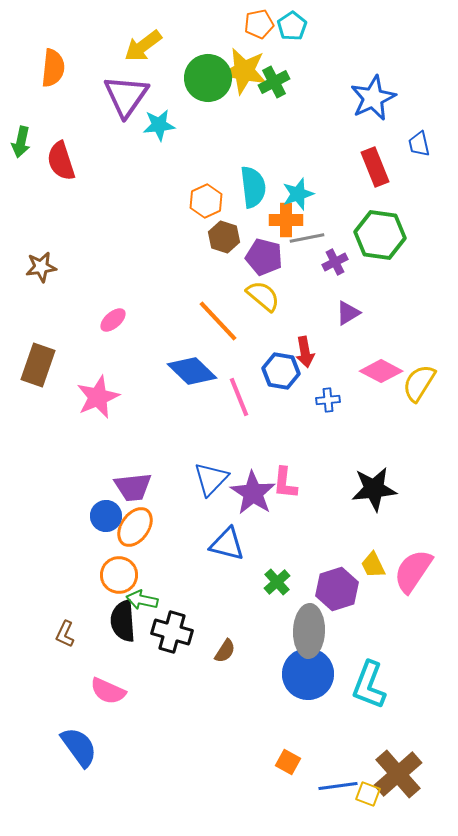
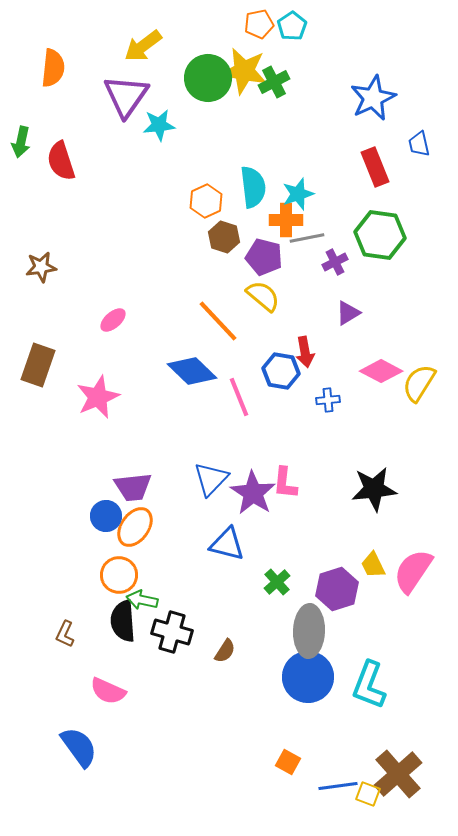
blue circle at (308, 674): moved 3 px down
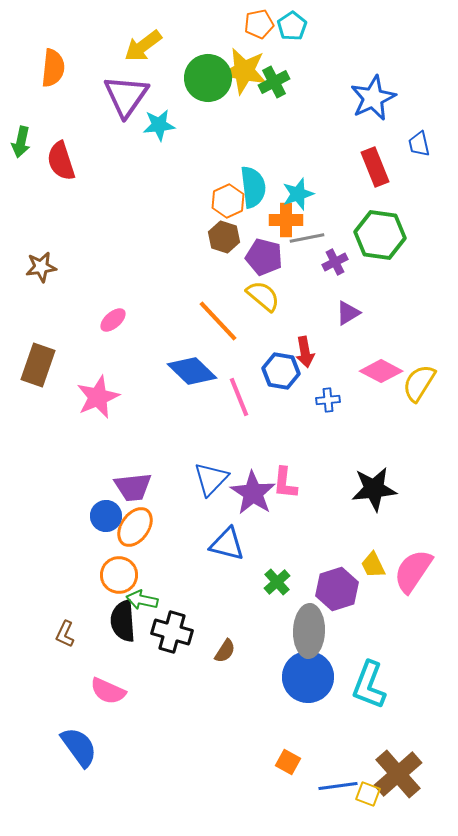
orange hexagon at (206, 201): moved 22 px right
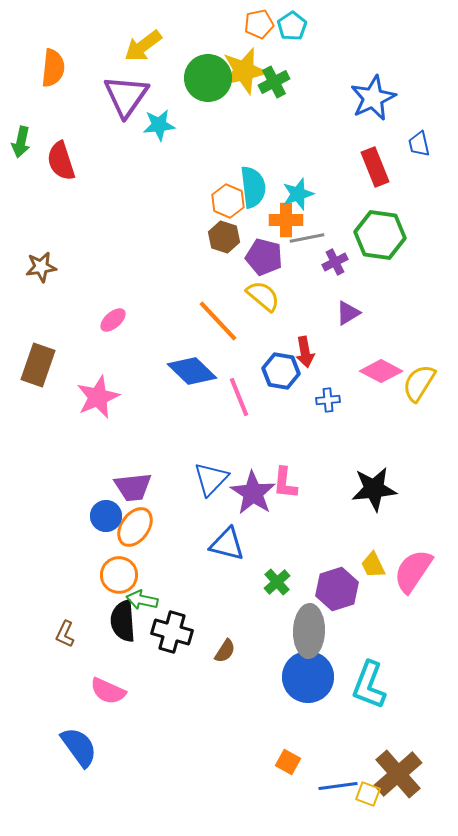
yellow star at (244, 71): rotated 24 degrees counterclockwise
orange hexagon at (228, 201): rotated 12 degrees counterclockwise
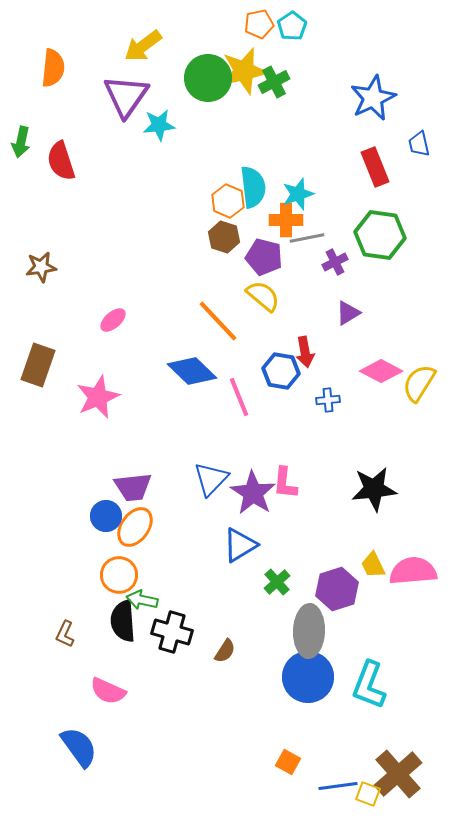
blue triangle at (227, 544): moved 13 px right, 1 px down; rotated 45 degrees counterclockwise
pink semicircle at (413, 571): rotated 51 degrees clockwise
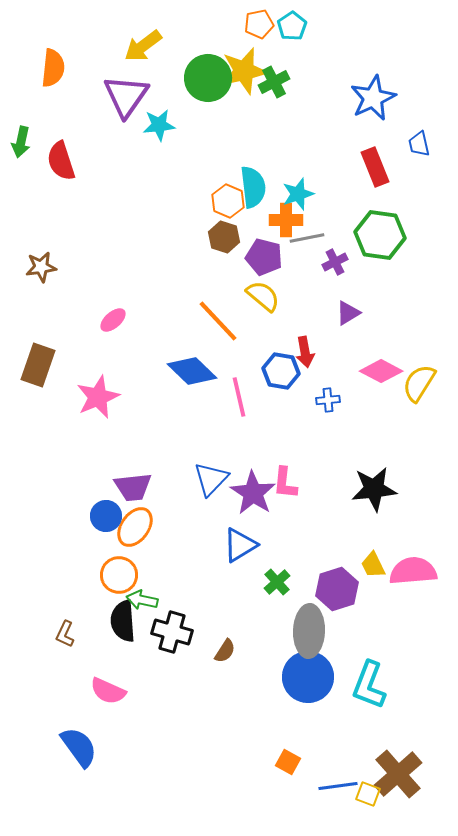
pink line at (239, 397): rotated 9 degrees clockwise
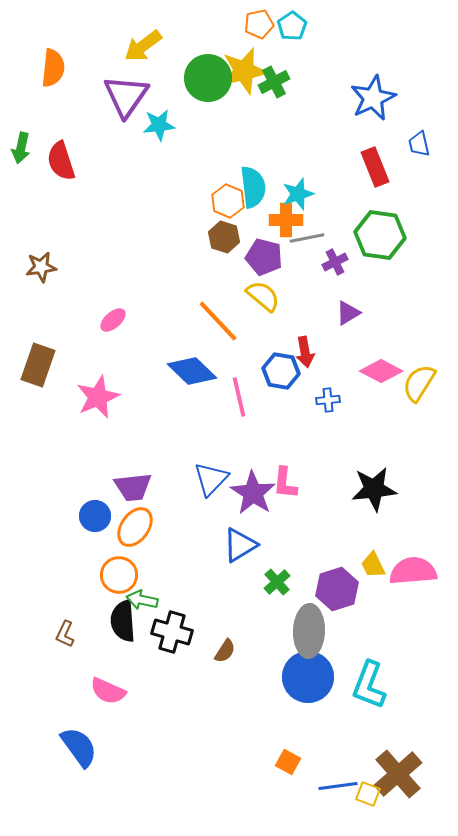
green arrow at (21, 142): moved 6 px down
blue circle at (106, 516): moved 11 px left
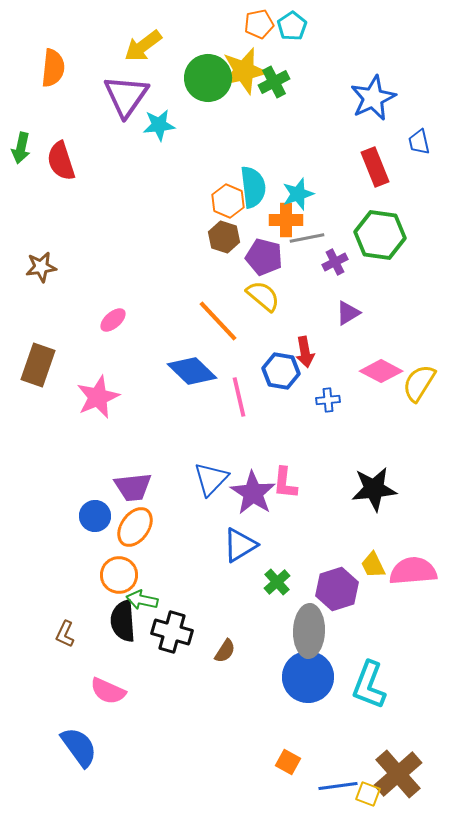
blue trapezoid at (419, 144): moved 2 px up
